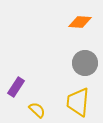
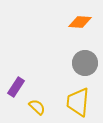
yellow semicircle: moved 3 px up
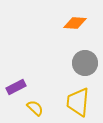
orange diamond: moved 5 px left, 1 px down
purple rectangle: rotated 30 degrees clockwise
yellow semicircle: moved 2 px left, 1 px down
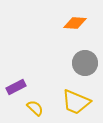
yellow trapezoid: moved 2 px left; rotated 72 degrees counterclockwise
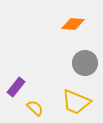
orange diamond: moved 2 px left, 1 px down
purple rectangle: rotated 24 degrees counterclockwise
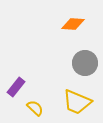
yellow trapezoid: moved 1 px right
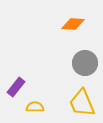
yellow trapezoid: moved 5 px right, 1 px down; rotated 44 degrees clockwise
yellow semicircle: moved 1 px up; rotated 42 degrees counterclockwise
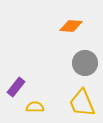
orange diamond: moved 2 px left, 2 px down
